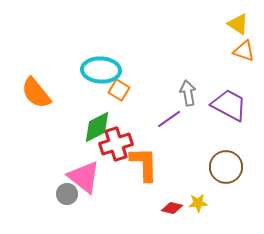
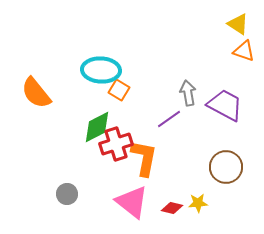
purple trapezoid: moved 4 px left
orange L-shape: moved 6 px up; rotated 12 degrees clockwise
pink triangle: moved 48 px right, 25 px down
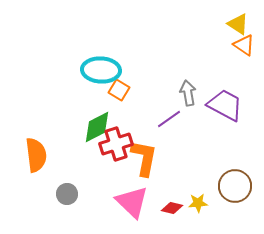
orange triangle: moved 6 px up; rotated 15 degrees clockwise
orange semicircle: moved 62 px down; rotated 148 degrees counterclockwise
brown circle: moved 9 px right, 19 px down
pink triangle: rotated 6 degrees clockwise
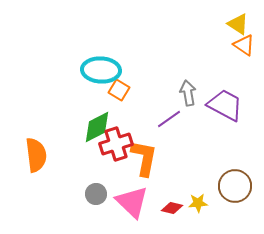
gray circle: moved 29 px right
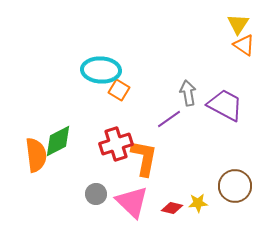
yellow triangle: rotated 30 degrees clockwise
green diamond: moved 39 px left, 14 px down
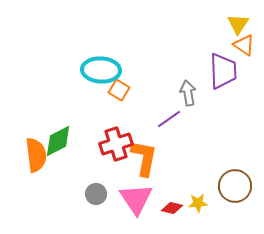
purple trapezoid: moved 2 px left, 34 px up; rotated 60 degrees clockwise
pink triangle: moved 4 px right, 3 px up; rotated 12 degrees clockwise
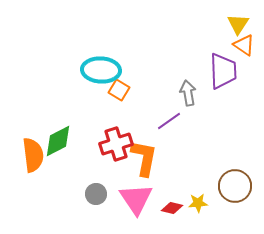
purple line: moved 2 px down
orange semicircle: moved 3 px left
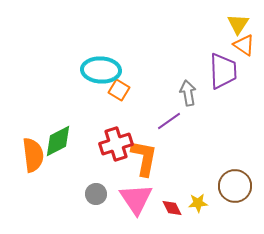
red diamond: rotated 50 degrees clockwise
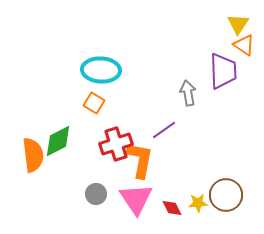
orange square: moved 25 px left, 13 px down
purple line: moved 5 px left, 9 px down
orange L-shape: moved 4 px left, 2 px down
brown circle: moved 9 px left, 9 px down
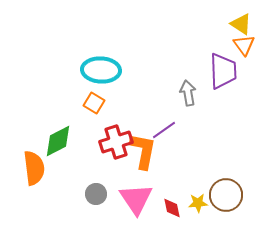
yellow triangle: moved 3 px right; rotated 30 degrees counterclockwise
orange triangle: rotated 20 degrees clockwise
red cross: moved 2 px up
orange semicircle: moved 1 px right, 13 px down
orange L-shape: moved 3 px right, 9 px up
red diamond: rotated 15 degrees clockwise
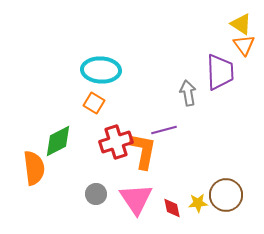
purple trapezoid: moved 3 px left, 1 px down
purple line: rotated 20 degrees clockwise
